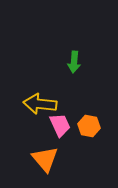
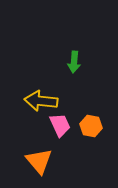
yellow arrow: moved 1 px right, 3 px up
orange hexagon: moved 2 px right
orange triangle: moved 6 px left, 2 px down
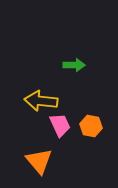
green arrow: moved 3 px down; rotated 95 degrees counterclockwise
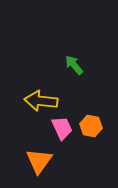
green arrow: rotated 130 degrees counterclockwise
pink trapezoid: moved 2 px right, 3 px down
orange triangle: rotated 16 degrees clockwise
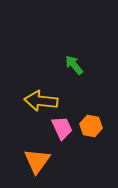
orange triangle: moved 2 px left
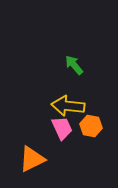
yellow arrow: moved 27 px right, 5 px down
orange triangle: moved 5 px left, 2 px up; rotated 28 degrees clockwise
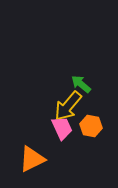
green arrow: moved 7 px right, 19 px down; rotated 10 degrees counterclockwise
yellow arrow: rotated 56 degrees counterclockwise
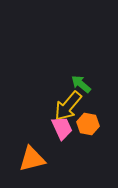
orange hexagon: moved 3 px left, 2 px up
orange triangle: rotated 12 degrees clockwise
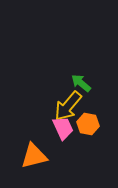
green arrow: moved 1 px up
pink trapezoid: moved 1 px right
orange triangle: moved 2 px right, 3 px up
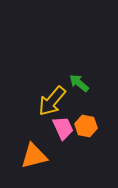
green arrow: moved 2 px left
yellow arrow: moved 16 px left, 5 px up
orange hexagon: moved 2 px left, 2 px down
